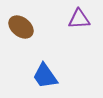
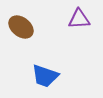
blue trapezoid: rotated 36 degrees counterclockwise
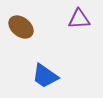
blue trapezoid: rotated 16 degrees clockwise
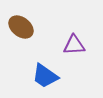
purple triangle: moved 5 px left, 26 px down
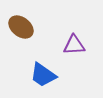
blue trapezoid: moved 2 px left, 1 px up
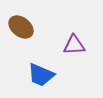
blue trapezoid: moved 2 px left; rotated 12 degrees counterclockwise
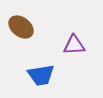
blue trapezoid: rotated 32 degrees counterclockwise
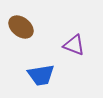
purple triangle: rotated 25 degrees clockwise
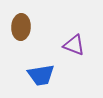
brown ellipse: rotated 55 degrees clockwise
